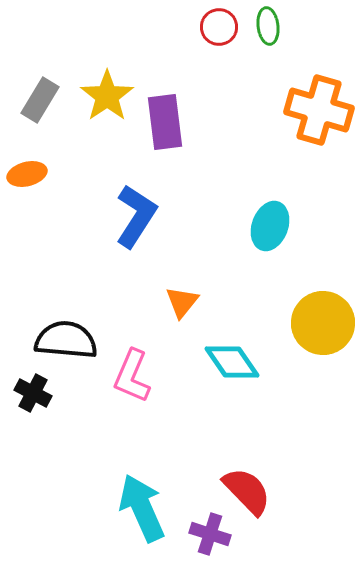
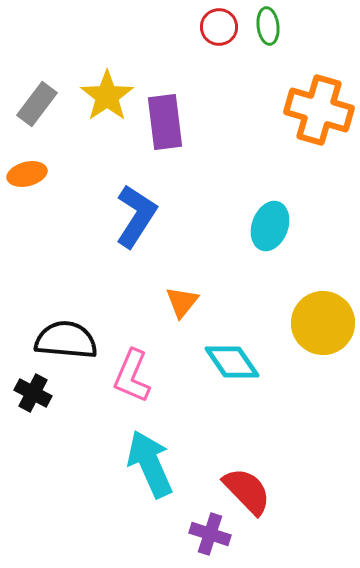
gray rectangle: moved 3 px left, 4 px down; rotated 6 degrees clockwise
cyan arrow: moved 8 px right, 44 px up
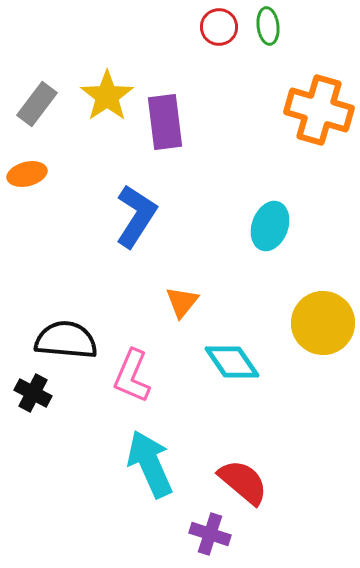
red semicircle: moved 4 px left, 9 px up; rotated 6 degrees counterclockwise
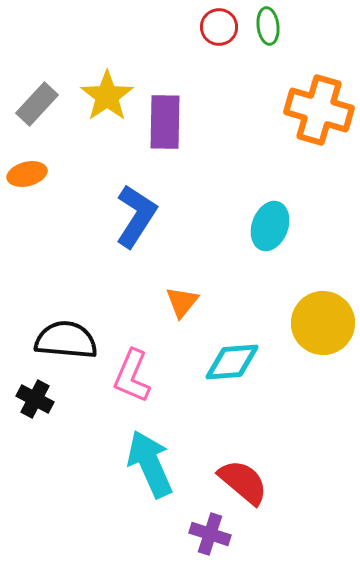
gray rectangle: rotated 6 degrees clockwise
purple rectangle: rotated 8 degrees clockwise
cyan diamond: rotated 60 degrees counterclockwise
black cross: moved 2 px right, 6 px down
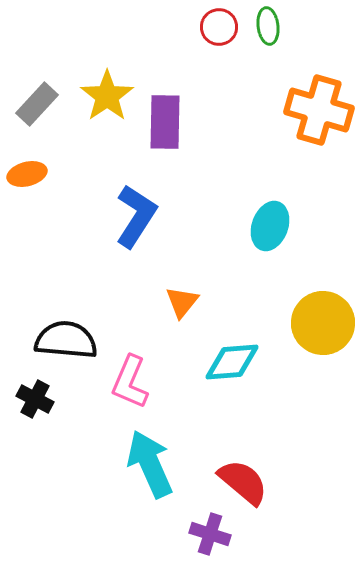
pink L-shape: moved 2 px left, 6 px down
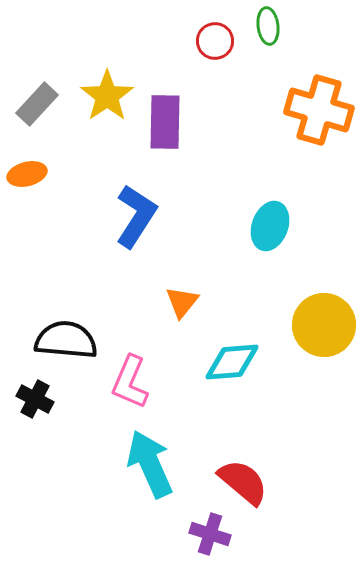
red circle: moved 4 px left, 14 px down
yellow circle: moved 1 px right, 2 px down
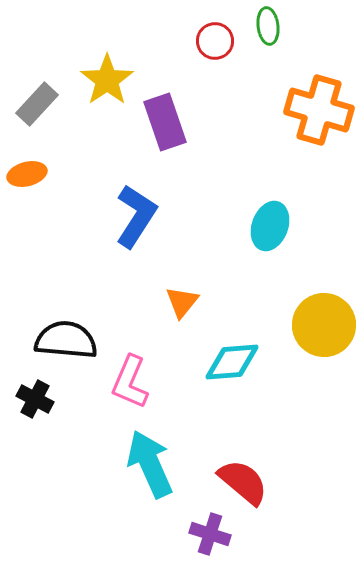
yellow star: moved 16 px up
purple rectangle: rotated 20 degrees counterclockwise
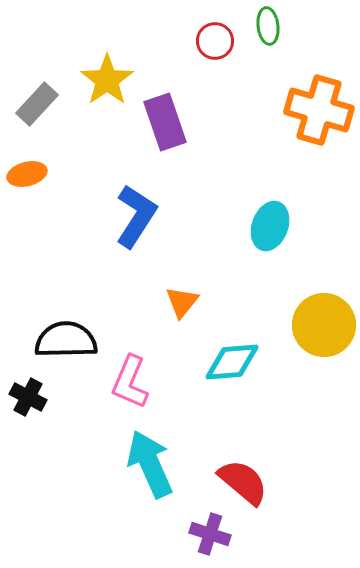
black semicircle: rotated 6 degrees counterclockwise
black cross: moved 7 px left, 2 px up
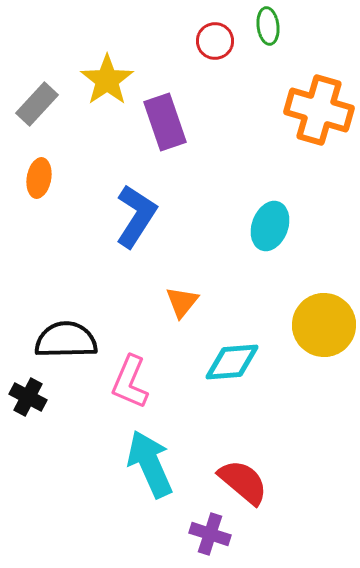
orange ellipse: moved 12 px right, 4 px down; rotated 66 degrees counterclockwise
